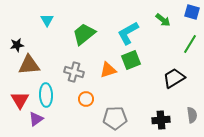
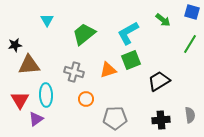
black star: moved 2 px left
black trapezoid: moved 15 px left, 3 px down
gray semicircle: moved 2 px left
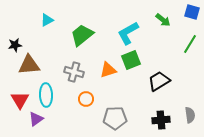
cyan triangle: rotated 32 degrees clockwise
green trapezoid: moved 2 px left, 1 px down
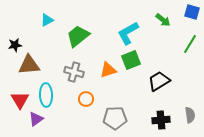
green trapezoid: moved 4 px left, 1 px down
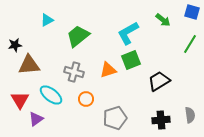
cyan ellipse: moved 5 px right; rotated 50 degrees counterclockwise
gray pentagon: rotated 15 degrees counterclockwise
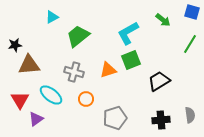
cyan triangle: moved 5 px right, 3 px up
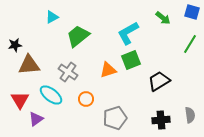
green arrow: moved 2 px up
gray cross: moved 6 px left; rotated 18 degrees clockwise
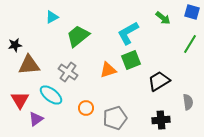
orange circle: moved 9 px down
gray semicircle: moved 2 px left, 13 px up
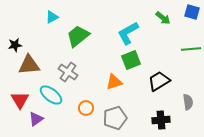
green line: moved 1 px right, 5 px down; rotated 54 degrees clockwise
orange triangle: moved 6 px right, 12 px down
